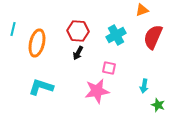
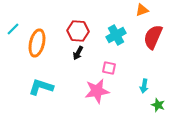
cyan line: rotated 32 degrees clockwise
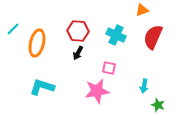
cyan cross: rotated 36 degrees counterclockwise
cyan L-shape: moved 1 px right
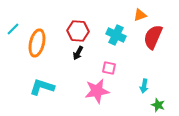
orange triangle: moved 2 px left, 5 px down
